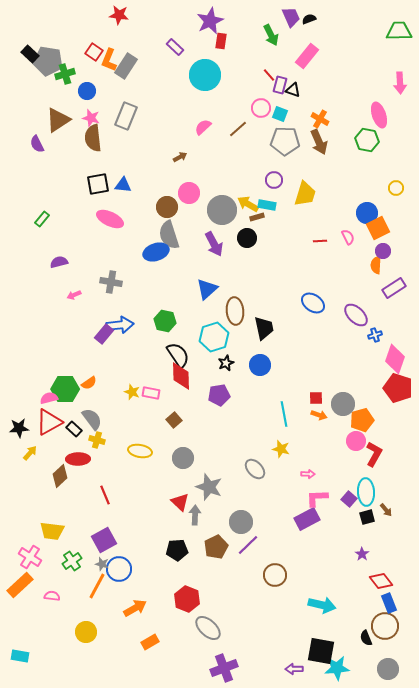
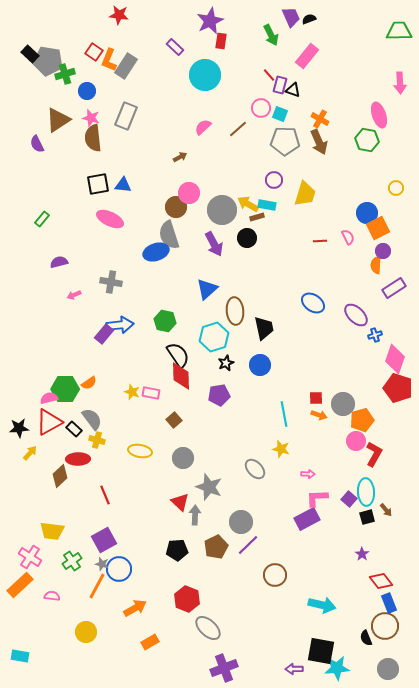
brown circle at (167, 207): moved 9 px right
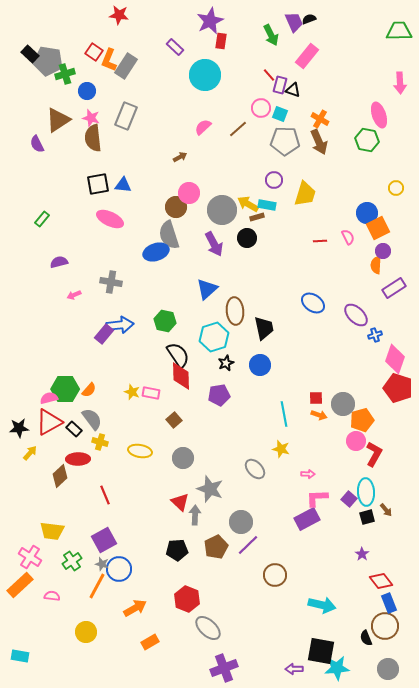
purple trapezoid at (291, 17): moved 3 px right, 5 px down
orange semicircle at (89, 383): moved 7 px down; rotated 14 degrees counterclockwise
yellow cross at (97, 440): moved 3 px right, 2 px down
gray star at (209, 487): moved 1 px right, 2 px down
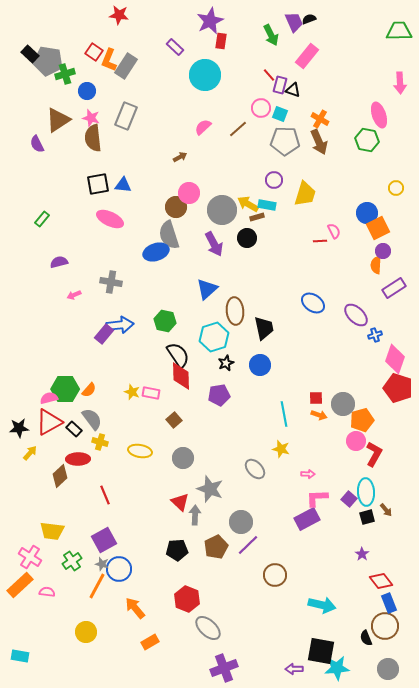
pink semicircle at (348, 237): moved 14 px left, 6 px up
pink semicircle at (52, 596): moved 5 px left, 4 px up
orange arrow at (135, 608): rotated 100 degrees counterclockwise
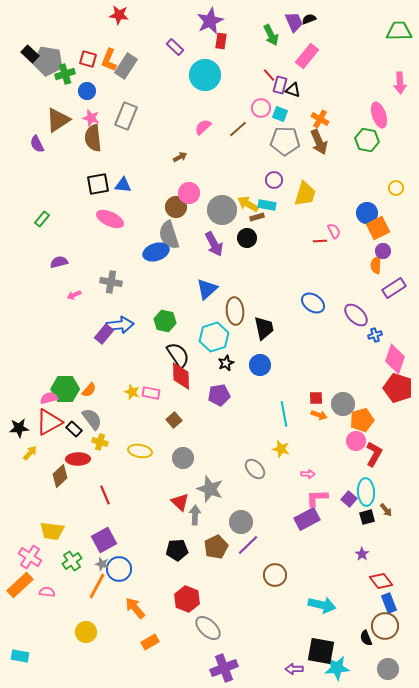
red square at (94, 52): moved 6 px left, 7 px down; rotated 18 degrees counterclockwise
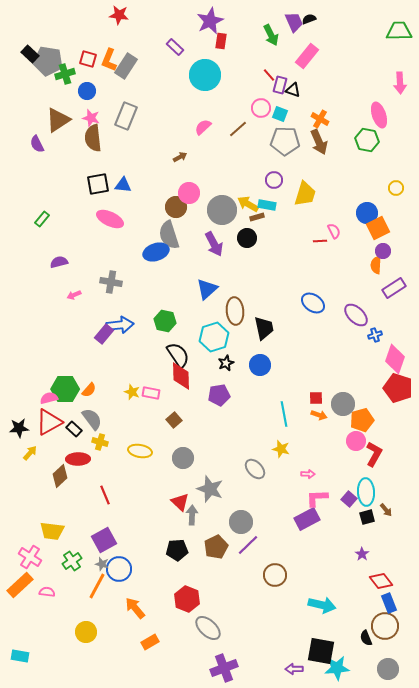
gray arrow at (195, 515): moved 3 px left
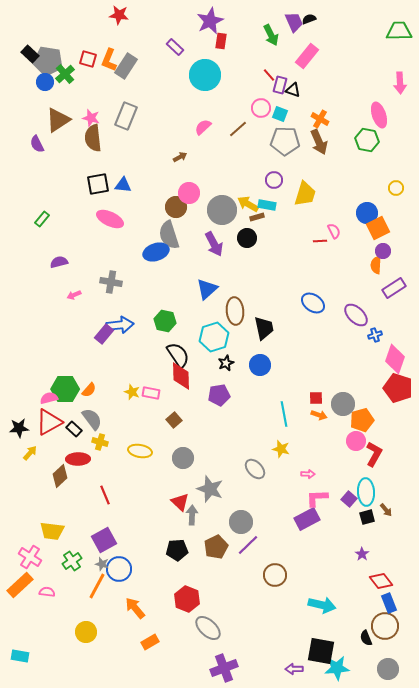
green cross at (65, 74): rotated 24 degrees counterclockwise
blue circle at (87, 91): moved 42 px left, 9 px up
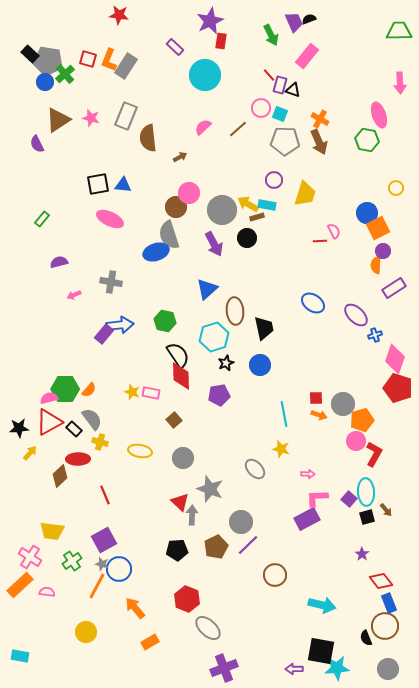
brown semicircle at (93, 138): moved 55 px right
